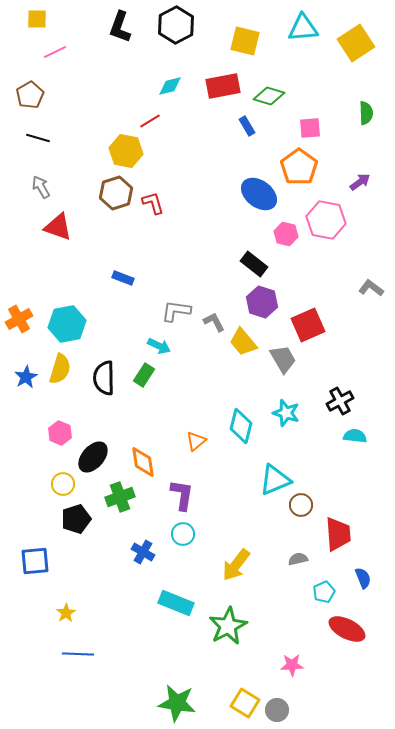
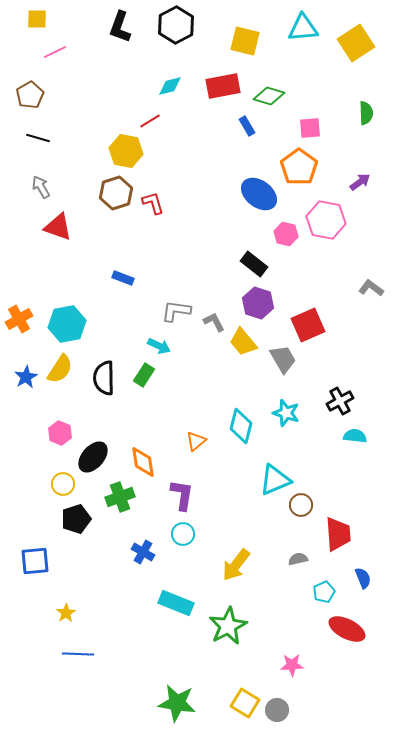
purple hexagon at (262, 302): moved 4 px left, 1 px down
yellow semicircle at (60, 369): rotated 16 degrees clockwise
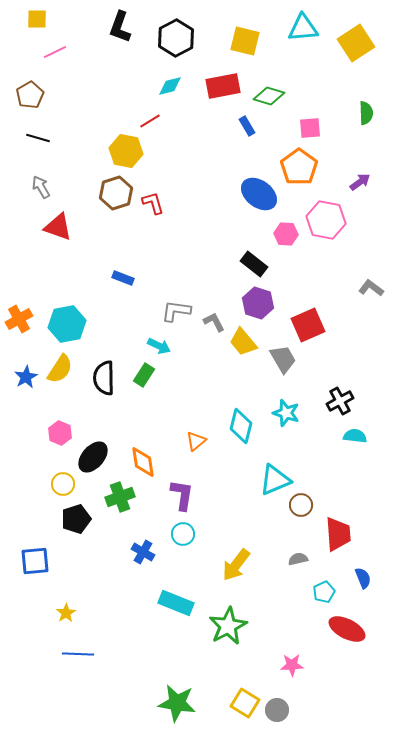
black hexagon at (176, 25): moved 13 px down
pink hexagon at (286, 234): rotated 10 degrees counterclockwise
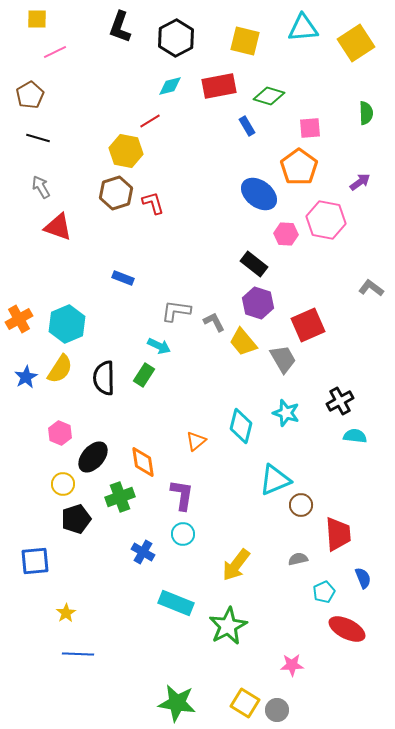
red rectangle at (223, 86): moved 4 px left
cyan hexagon at (67, 324): rotated 12 degrees counterclockwise
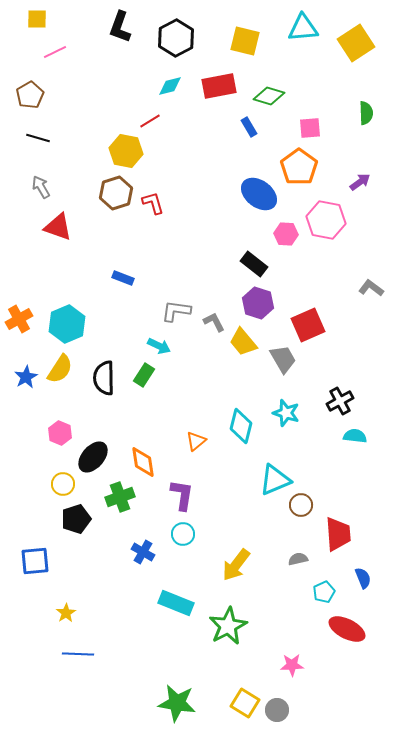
blue rectangle at (247, 126): moved 2 px right, 1 px down
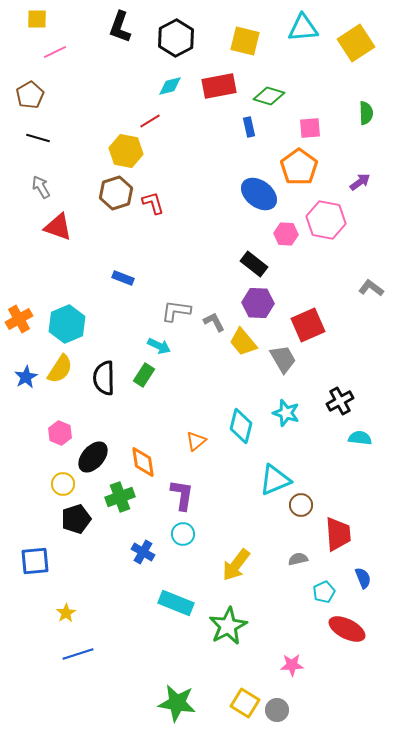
blue rectangle at (249, 127): rotated 18 degrees clockwise
purple hexagon at (258, 303): rotated 16 degrees counterclockwise
cyan semicircle at (355, 436): moved 5 px right, 2 px down
blue line at (78, 654): rotated 20 degrees counterclockwise
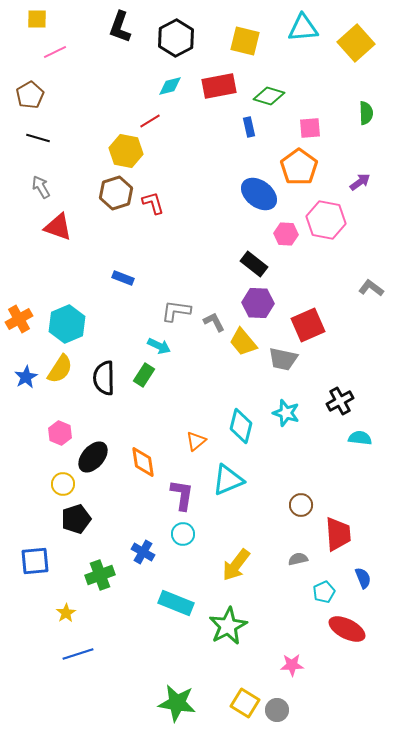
yellow square at (356, 43): rotated 9 degrees counterclockwise
gray trapezoid at (283, 359): rotated 132 degrees clockwise
cyan triangle at (275, 480): moved 47 px left
green cross at (120, 497): moved 20 px left, 78 px down
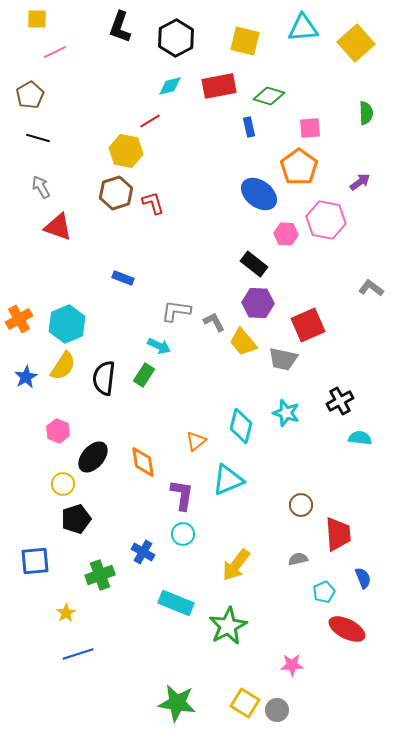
yellow semicircle at (60, 369): moved 3 px right, 3 px up
black semicircle at (104, 378): rotated 8 degrees clockwise
pink hexagon at (60, 433): moved 2 px left, 2 px up
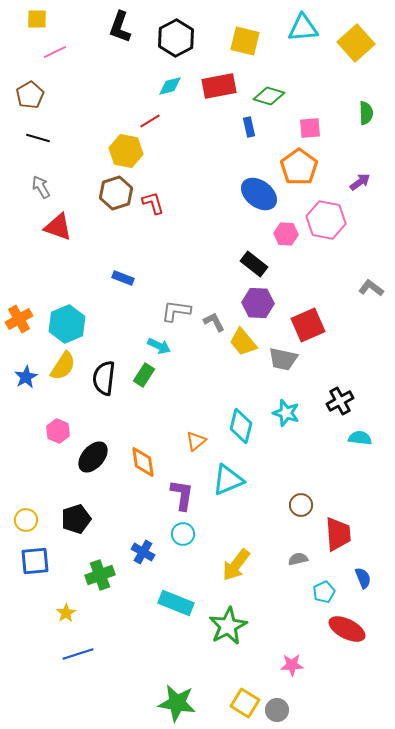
yellow circle at (63, 484): moved 37 px left, 36 px down
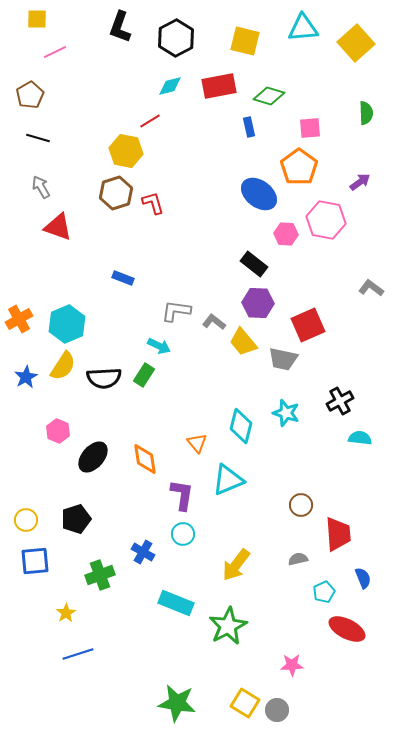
gray L-shape at (214, 322): rotated 25 degrees counterclockwise
black semicircle at (104, 378): rotated 100 degrees counterclockwise
orange triangle at (196, 441): moved 1 px right, 2 px down; rotated 30 degrees counterclockwise
orange diamond at (143, 462): moved 2 px right, 3 px up
